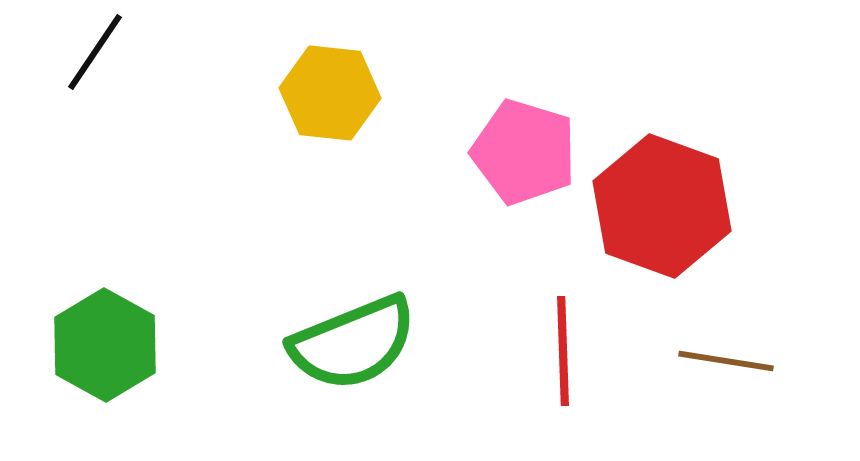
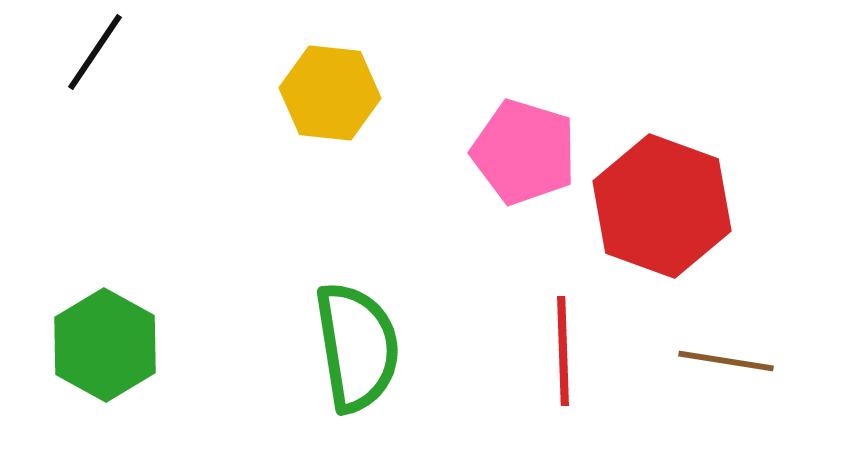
green semicircle: moved 4 px right, 4 px down; rotated 77 degrees counterclockwise
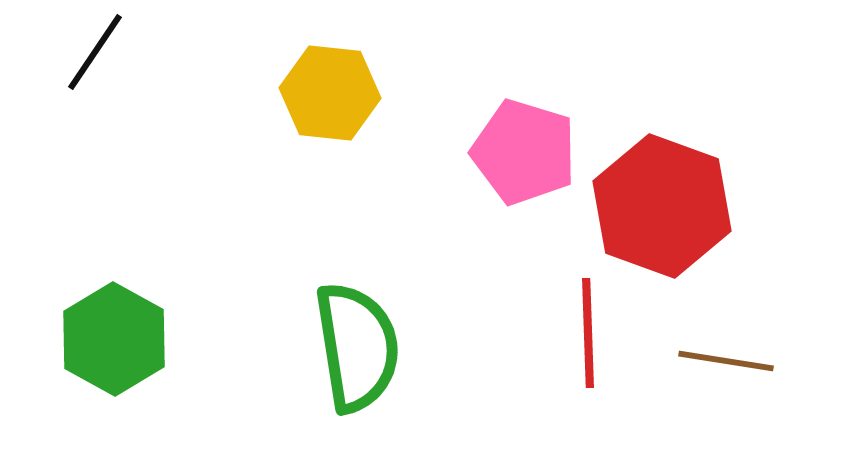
green hexagon: moved 9 px right, 6 px up
red line: moved 25 px right, 18 px up
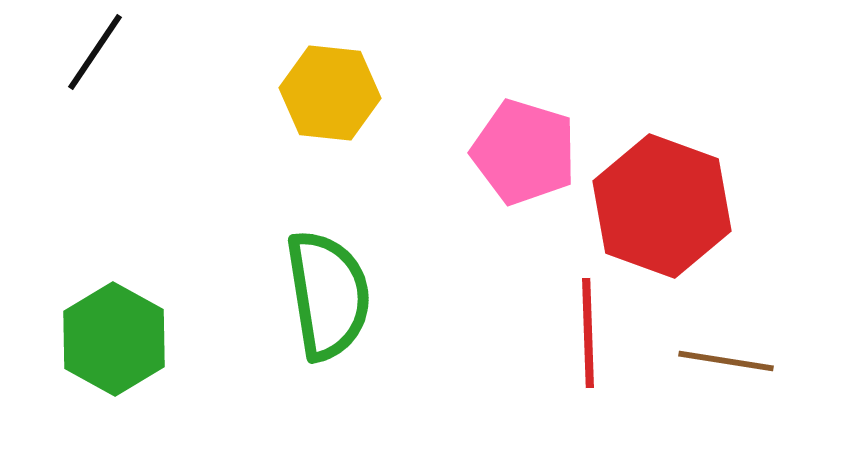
green semicircle: moved 29 px left, 52 px up
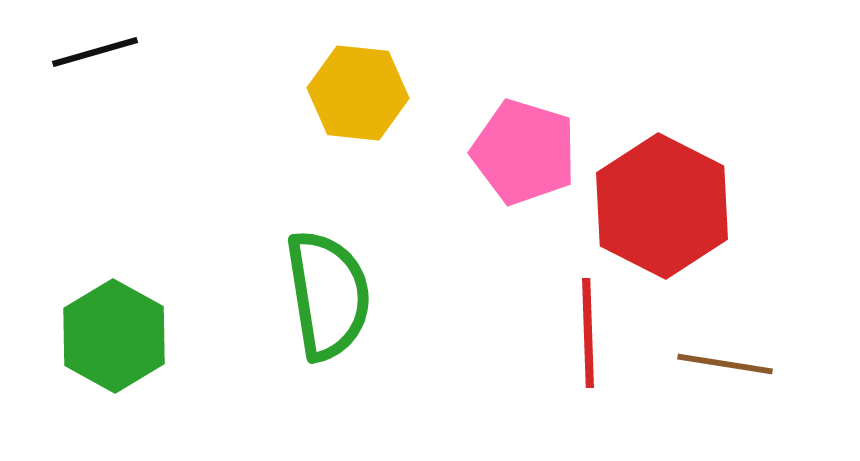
black line: rotated 40 degrees clockwise
yellow hexagon: moved 28 px right
red hexagon: rotated 7 degrees clockwise
green hexagon: moved 3 px up
brown line: moved 1 px left, 3 px down
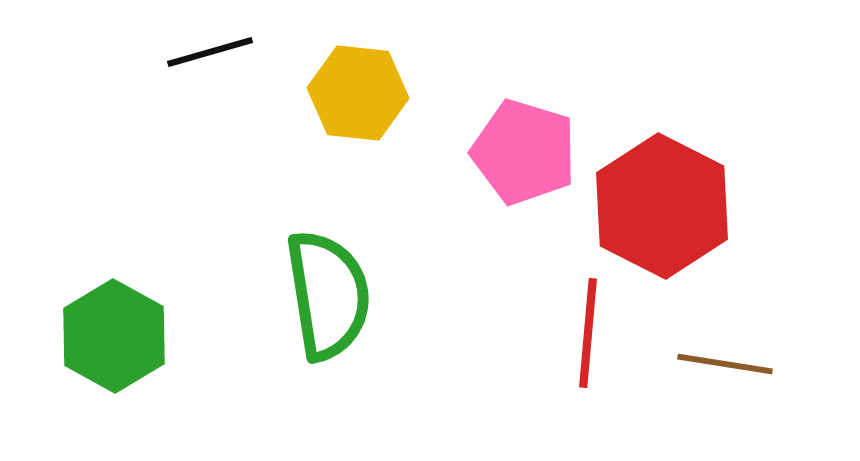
black line: moved 115 px right
red line: rotated 7 degrees clockwise
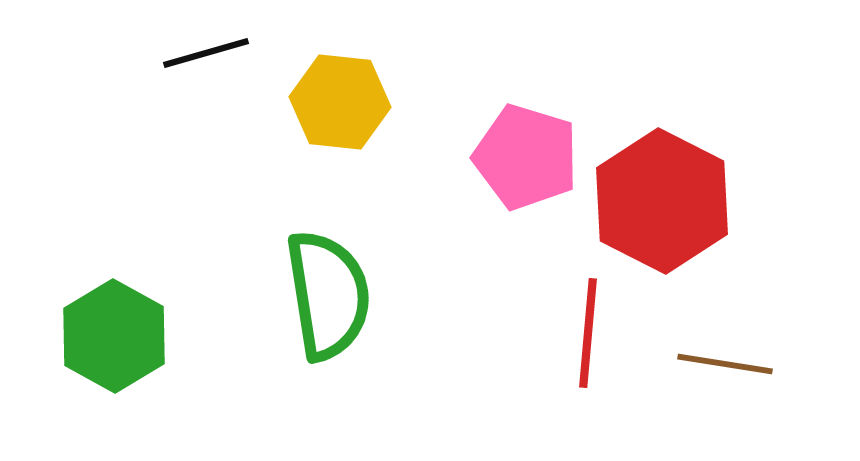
black line: moved 4 px left, 1 px down
yellow hexagon: moved 18 px left, 9 px down
pink pentagon: moved 2 px right, 5 px down
red hexagon: moved 5 px up
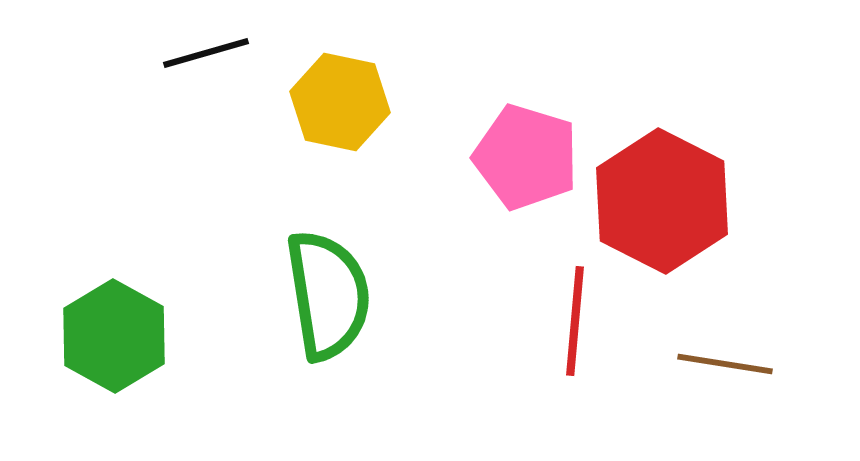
yellow hexagon: rotated 6 degrees clockwise
red line: moved 13 px left, 12 px up
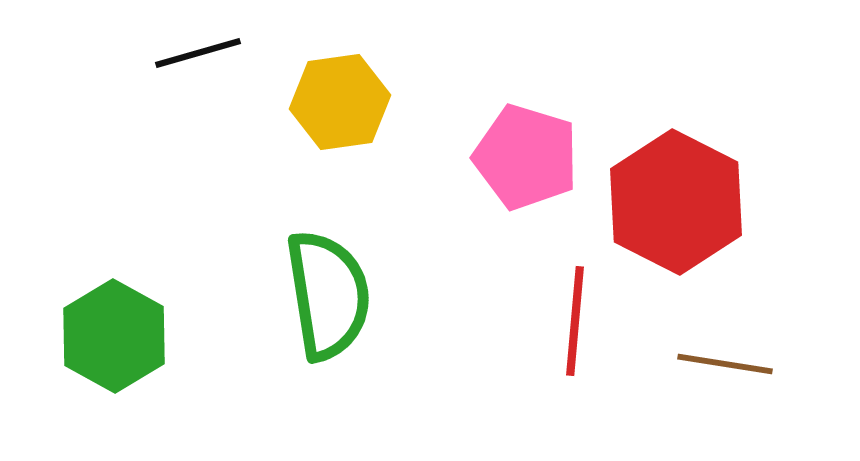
black line: moved 8 px left
yellow hexagon: rotated 20 degrees counterclockwise
red hexagon: moved 14 px right, 1 px down
